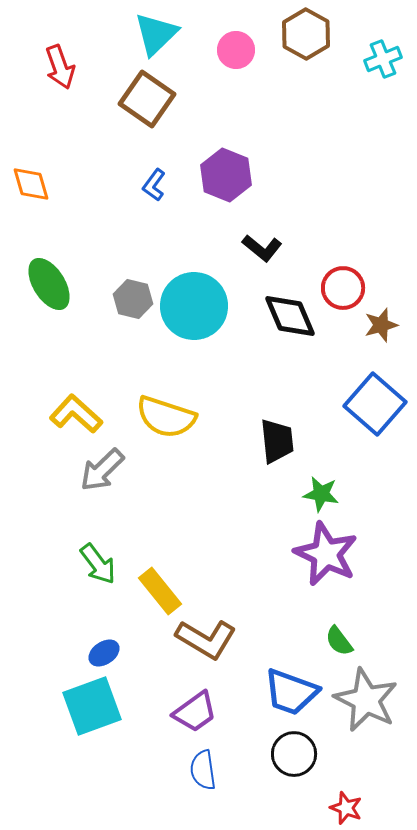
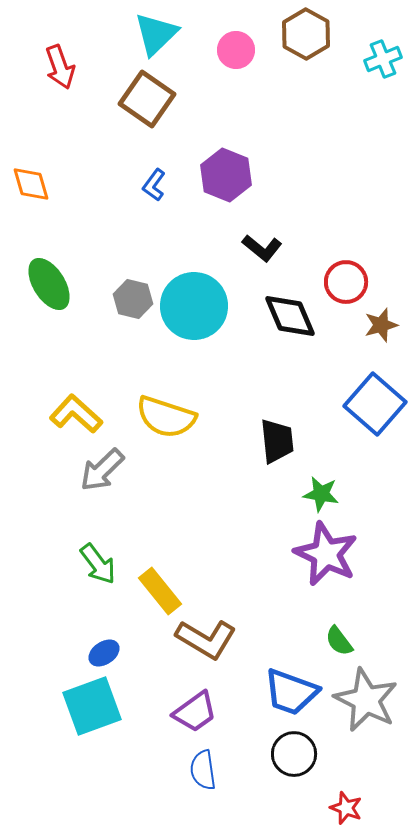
red circle: moved 3 px right, 6 px up
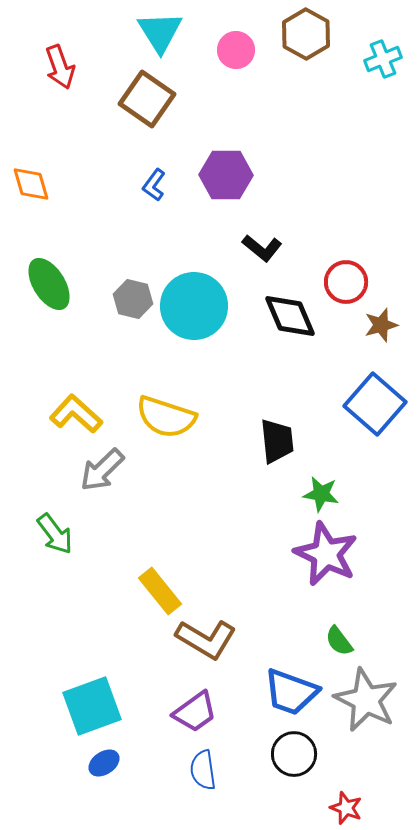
cyan triangle: moved 4 px right, 2 px up; rotated 18 degrees counterclockwise
purple hexagon: rotated 21 degrees counterclockwise
green arrow: moved 43 px left, 30 px up
blue ellipse: moved 110 px down
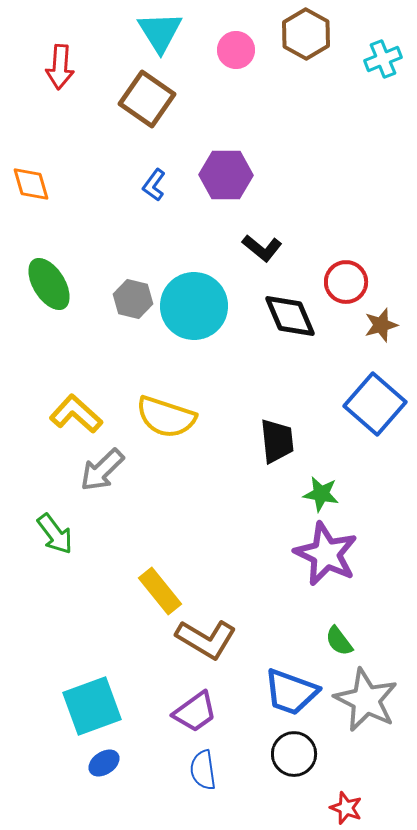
red arrow: rotated 24 degrees clockwise
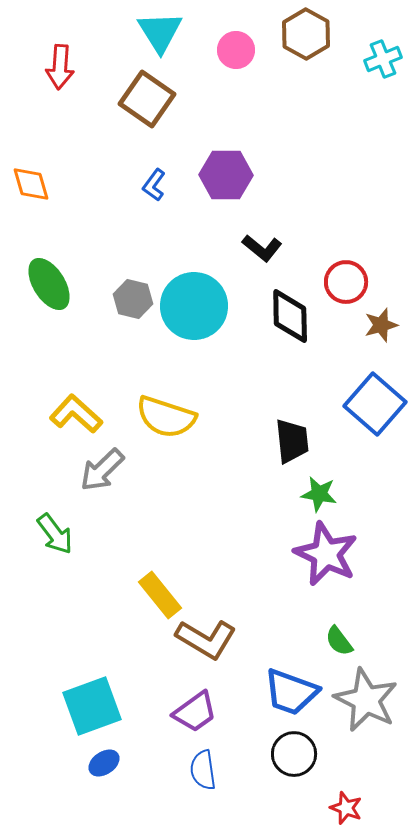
black diamond: rotated 22 degrees clockwise
black trapezoid: moved 15 px right
green star: moved 2 px left
yellow rectangle: moved 4 px down
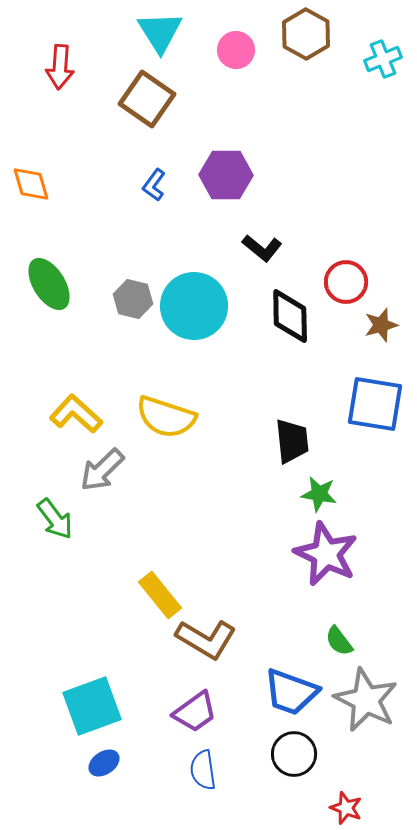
blue square: rotated 32 degrees counterclockwise
green arrow: moved 15 px up
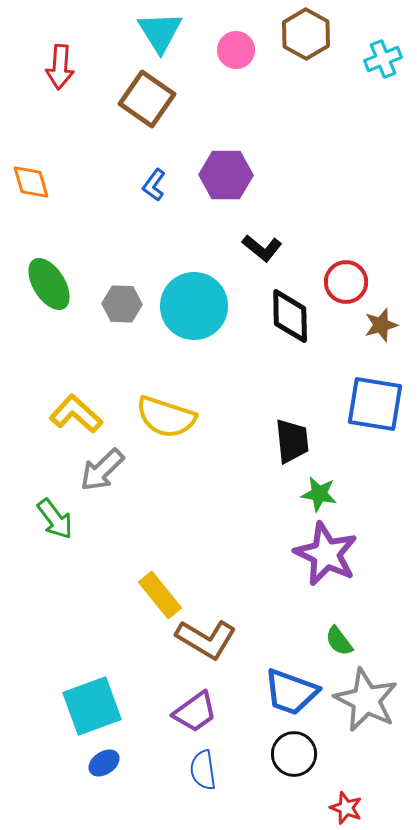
orange diamond: moved 2 px up
gray hexagon: moved 11 px left, 5 px down; rotated 12 degrees counterclockwise
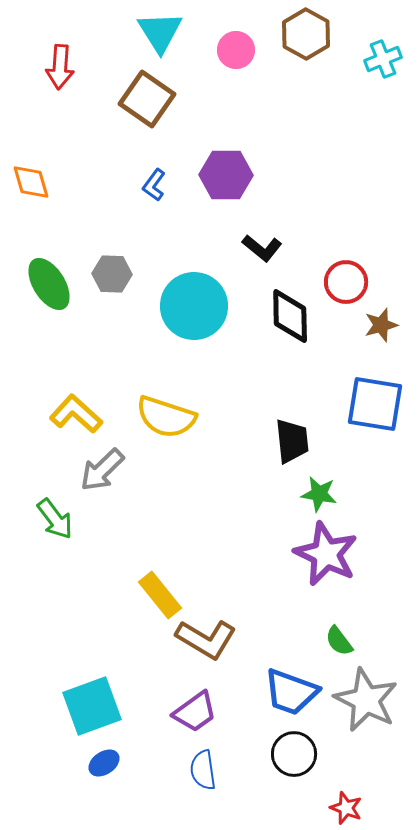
gray hexagon: moved 10 px left, 30 px up
